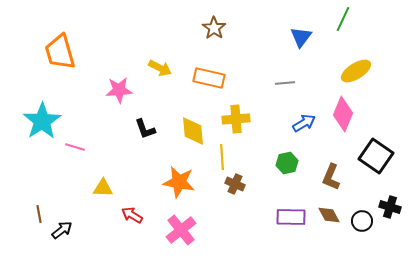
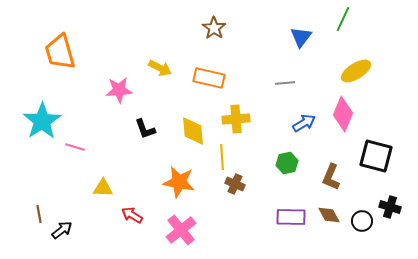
black square: rotated 20 degrees counterclockwise
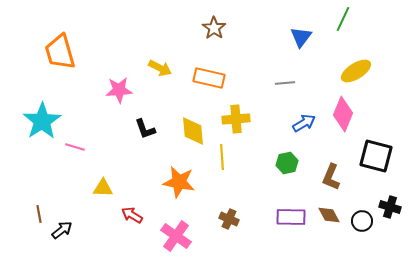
brown cross: moved 6 px left, 35 px down
pink cross: moved 5 px left, 6 px down; rotated 16 degrees counterclockwise
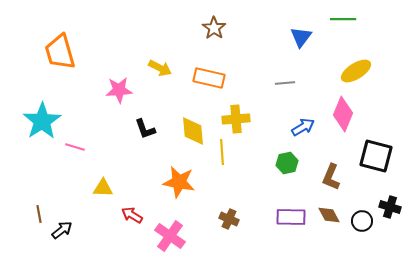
green line: rotated 65 degrees clockwise
blue arrow: moved 1 px left, 4 px down
yellow line: moved 5 px up
pink cross: moved 6 px left
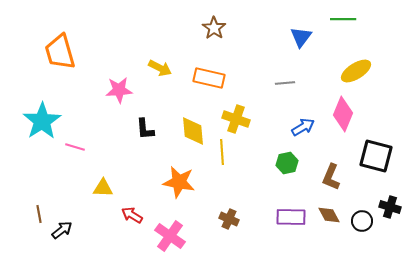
yellow cross: rotated 24 degrees clockwise
black L-shape: rotated 15 degrees clockwise
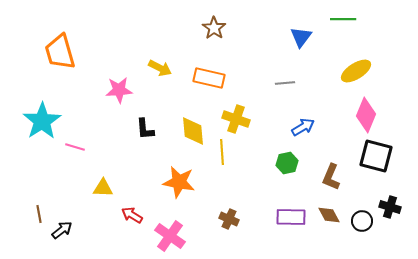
pink diamond: moved 23 px right, 1 px down
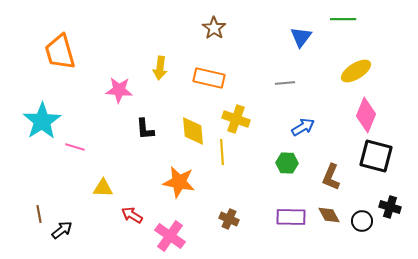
yellow arrow: rotated 70 degrees clockwise
pink star: rotated 8 degrees clockwise
green hexagon: rotated 15 degrees clockwise
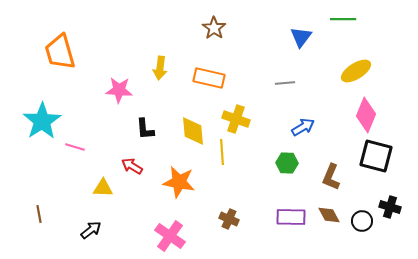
red arrow: moved 49 px up
black arrow: moved 29 px right
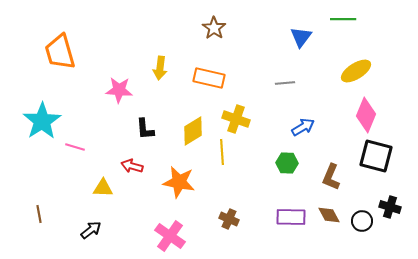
yellow diamond: rotated 64 degrees clockwise
red arrow: rotated 15 degrees counterclockwise
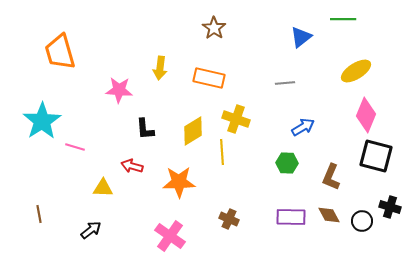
blue triangle: rotated 15 degrees clockwise
orange star: rotated 12 degrees counterclockwise
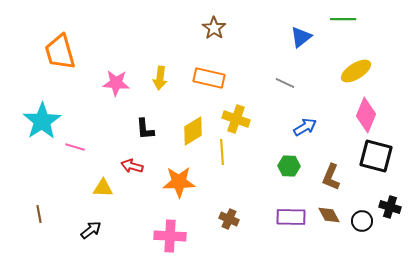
yellow arrow: moved 10 px down
gray line: rotated 30 degrees clockwise
pink star: moved 3 px left, 7 px up
blue arrow: moved 2 px right
green hexagon: moved 2 px right, 3 px down
pink cross: rotated 32 degrees counterclockwise
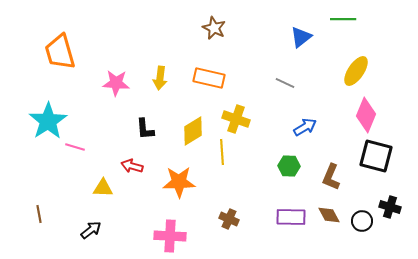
brown star: rotated 10 degrees counterclockwise
yellow ellipse: rotated 24 degrees counterclockwise
cyan star: moved 6 px right
